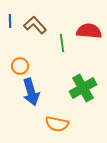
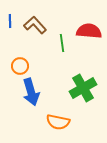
orange semicircle: moved 1 px right, 2 px up
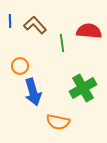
blue arrow: moved 2 px right
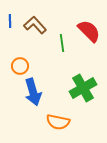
red semicircle: rotated 40 degrees clockwise
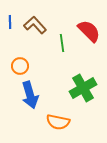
blue line: moved 1 px down
blue arrow: moved 3 px left, 3 px down
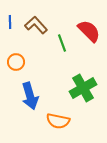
brown L-shape: moved 1 px right
green line: rotated 12 degrees counterclockwise
orange circle: moved 4 px left, 4 px up
blue arrow: moved 1 px down
orange semicircle: moved 1 px up
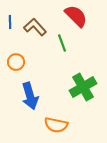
brown L-shape: moved 1 px left, 2 px down
red semicircle: moved 13 px left, 15 px up
green cross: moved 1 px up
orange semicircle: moved 2 px left, 4 px down
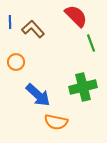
brown L-shape: moved 2 px left, 2 px down
green line: moved 29 px right
green cross: rotated 16 degrees clockwise
blue arrow: moved 8 px right, 1 px up; rotated 32 degrees counterclockwise
orange semicircle: moved 3 px up
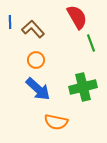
red semicircle: moved 1 px right, 1 px down; rotated 15 degrees clockwise
orange circle: moved 20 px right, 2 px up
blue arrow: moved 6 px up
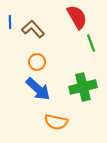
orange circle: moved 1 px right, 2 px down
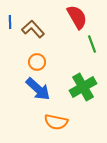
green line: moved 1 px right, 1 px down
green cross: rotated 16 degrees counterclockwise
